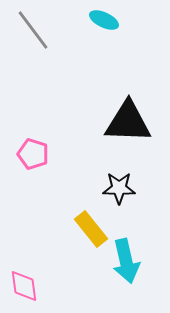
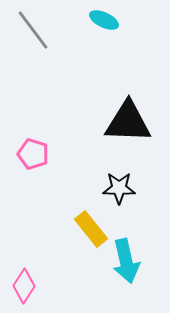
pink diamond: rotated 40 degrees clockwise
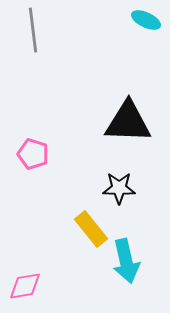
cyan ellipse: moved 42 px right
gray line: rotated 30 degrees clockwise
pink diamond: moved 1 px right; rotated 48 degrees clockwise
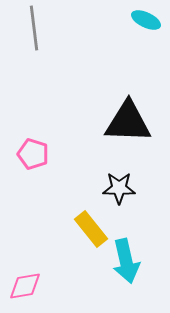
gray line: moved 1 px right, 2 px up
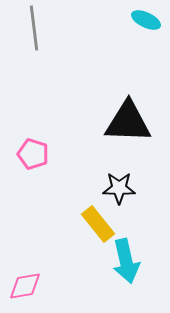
yellow rectangle: moved 7 px right, 5 px up
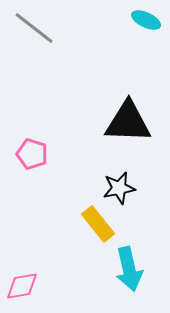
gray line: rotated 45 degrees counterclockwise
pink pentagon: moved 1 px left
black star: rotated 12 degrees counterclockwise
cyan arrow: moved 3 px right, 8 px down
pink diamond: moved 3 px left
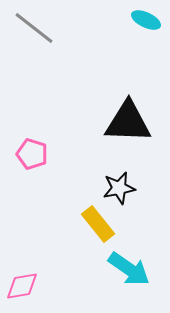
cyan arrow: rotated 42 degrees counterclockwise
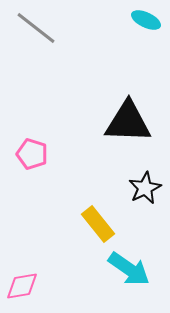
gray line: moved 2 px right
black star: moved 26 px right; rotated 16 degrees counterclockwise
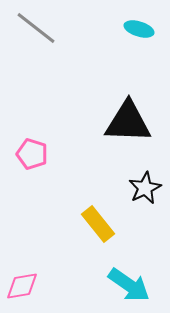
cyan ellipse: moved 7 px left, 9 px down; rotated 8 degrees counterclockwise
cyan arrow: moved 16 px down
